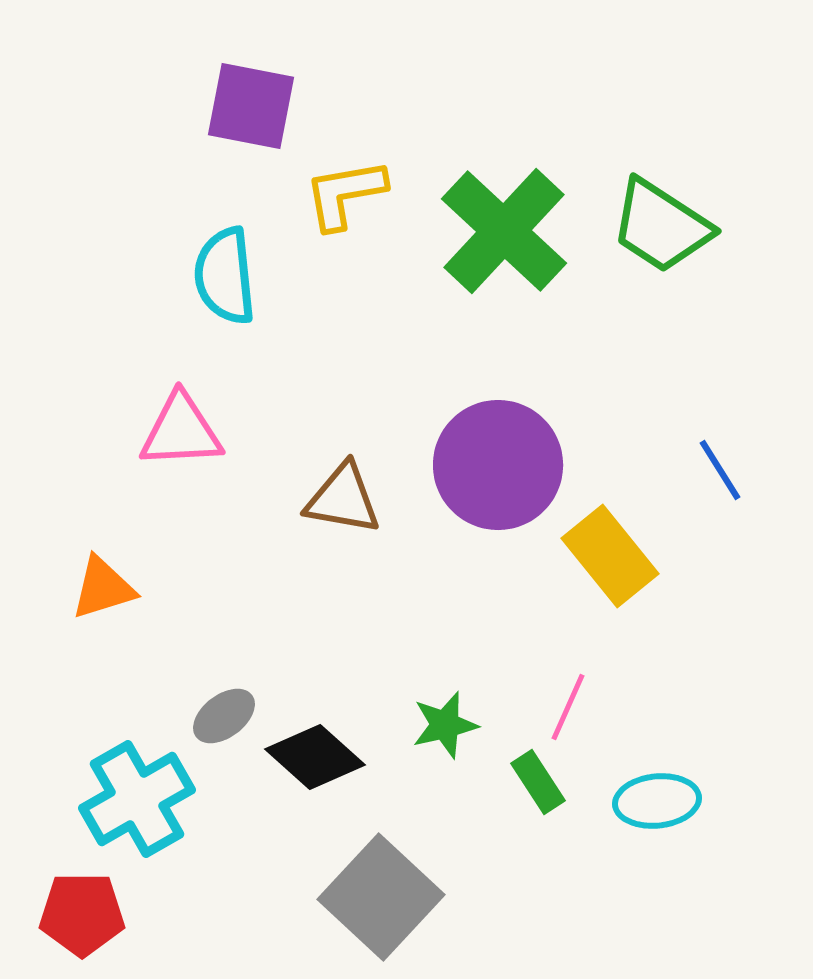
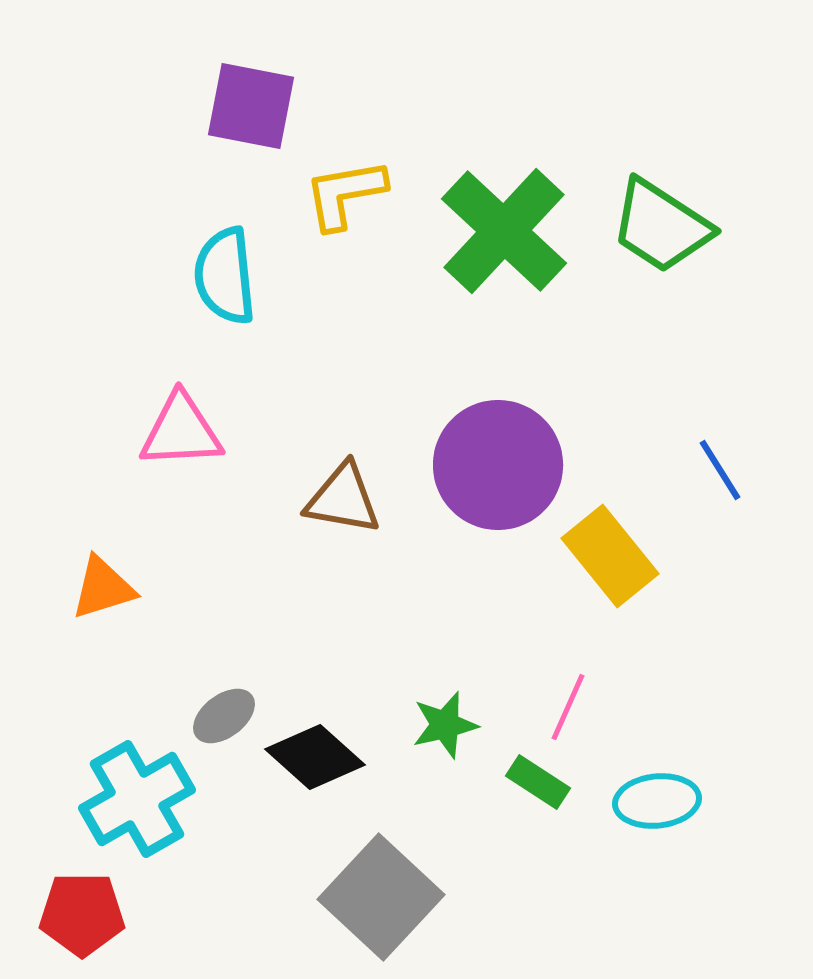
green rectangle: rotated 24 degrees counterclockwise
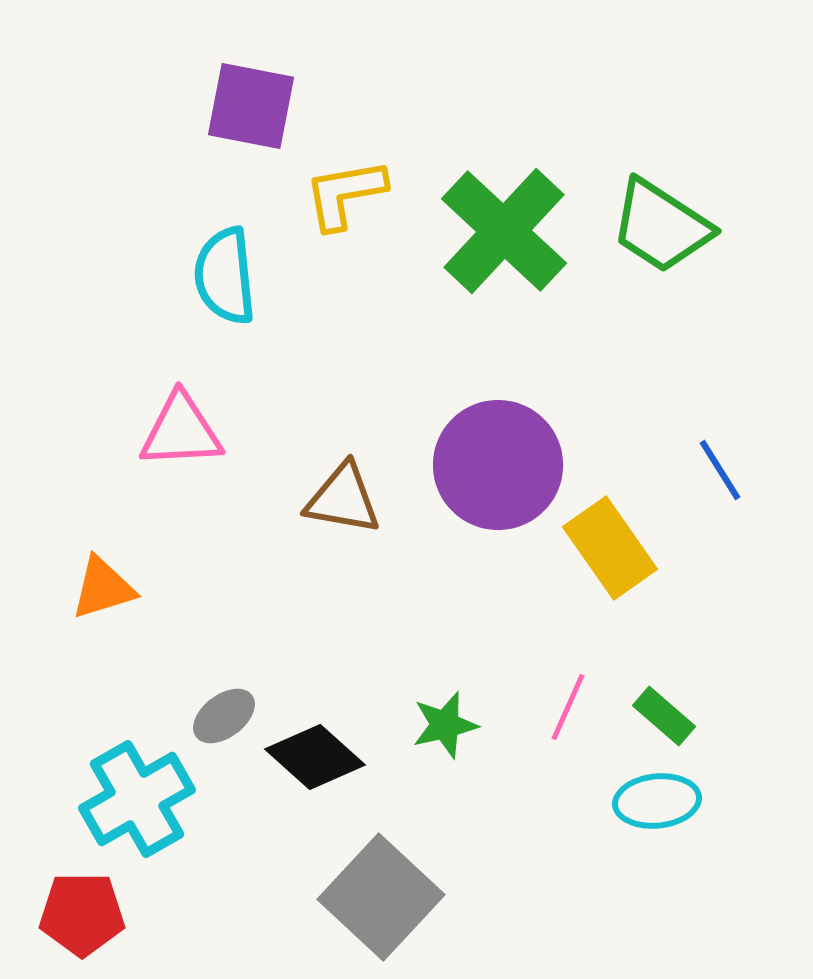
yellow rectangle: moved 8 px up; rotated 4 degrees clockwise
green rectangle: moved 126 px right, 66 px up; rotated 8 degrees clockwise
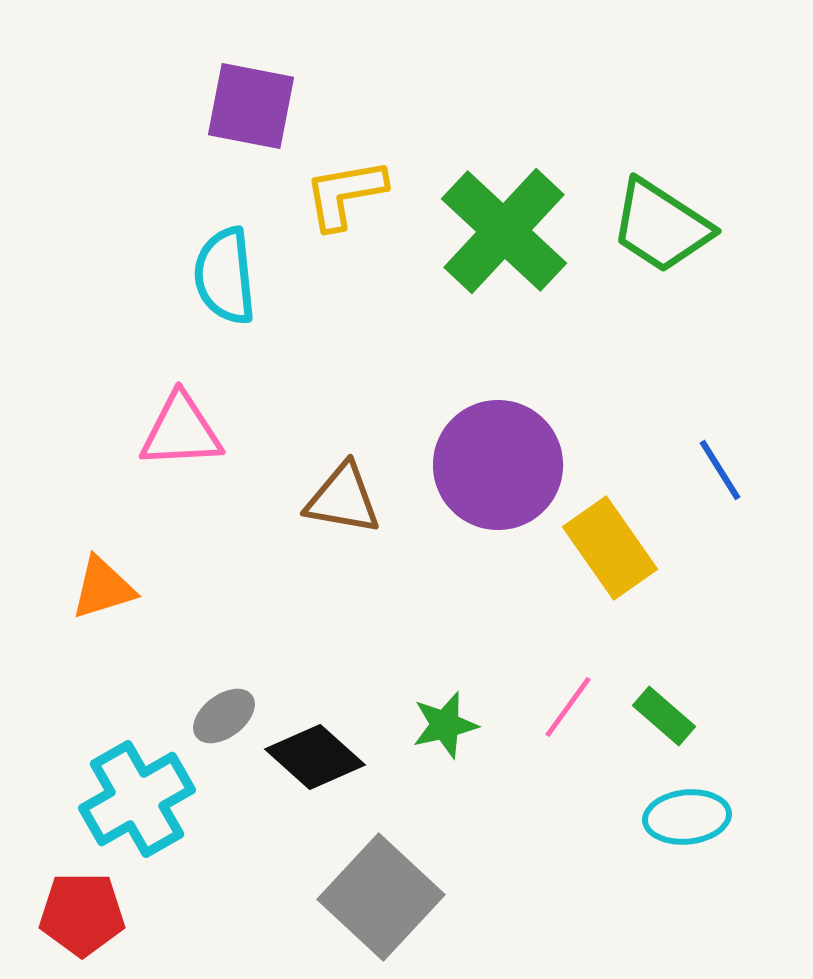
pink line: rotated 12 degrees clockwise
cyan ellipse: moved 30 px right, 16 px down
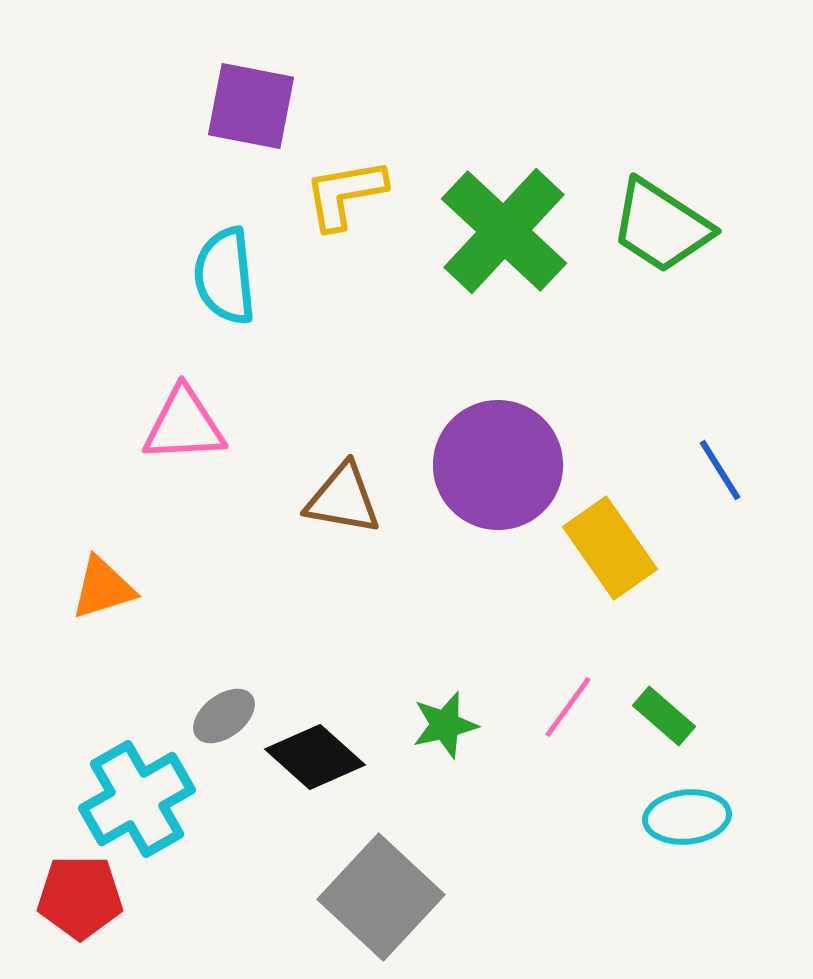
pink triangle: moved 3 px right, 6 px up
red pentagon: moved 2 px left, 17 px up
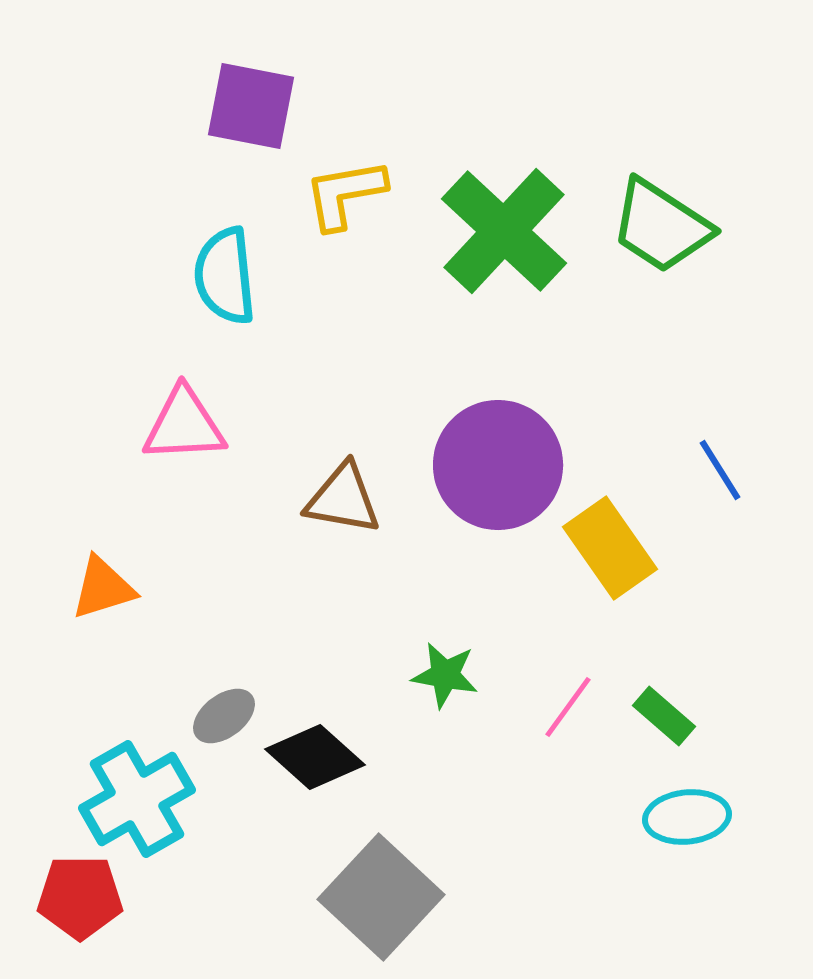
green star: moved 50 px up; rotated 24 degrees clockwise
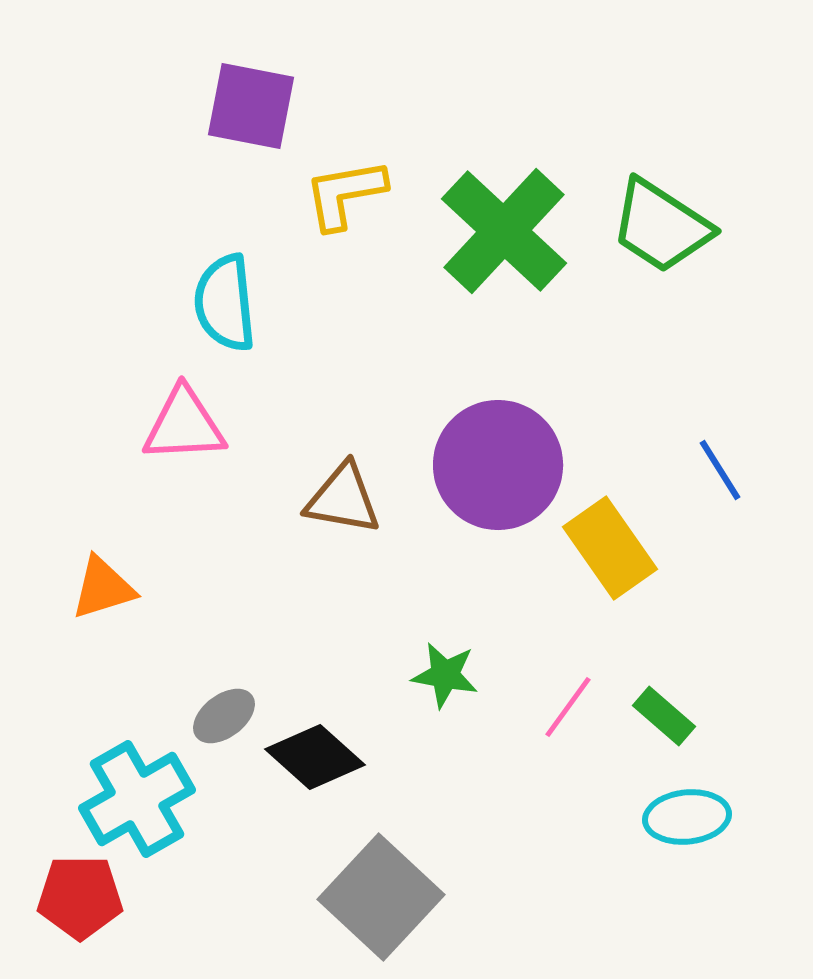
cyan semicircle: moved 27 px down
